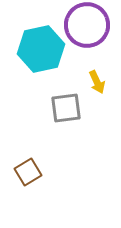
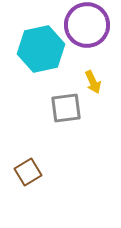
yellow arrow: moved 4 px left
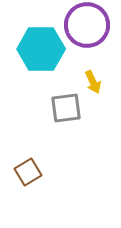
cyan hexagon: rotated 12 degrees clockwise
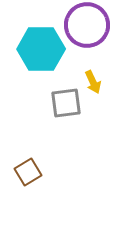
gray square: moved 5 px up
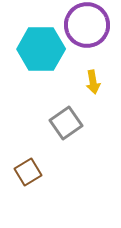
yellow arrow: rotated 15 degrees clockwise
gray square: moved 20 px down; rotated 28 degrees counterclockwise
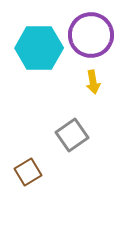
purple circle: moved 4 px right, 10 px down
cyan hexagon: moved 2 px left, 1 px up
gray square: moved 6 px right, 12 px down
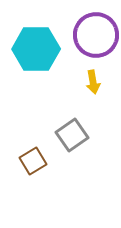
purple circle: moved 5 px right
cyan hexagon: moved 3 px left, 1 px down
brown square: moved 5 px right, 11 px up
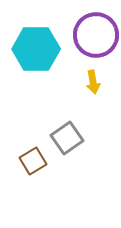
gray square: moved 5 px left, 3 px down
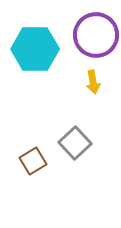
cyan hexagon: moved 1 px left
gray square: moved 8 px right, 5 px down; rotated 8 degrees counterclockwise
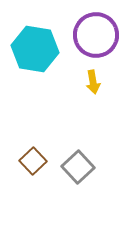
cyan hexagon: rotated 9 degrees clockwise
gray square: moved 3 px right, 24 px down
brown square: rotated 12 degrees counterclockwise
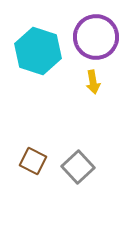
purple circle: moved 2 px down
cyan hexagon: moved 3 px right, 2 px down; rotated 9 degrees clockwise
brown square: rotated 20 degrees counterclockwise
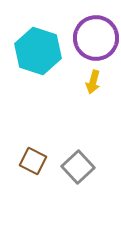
purple circle: moved 1 px down
yellow arrow: rotated 25 degrees clockwise
